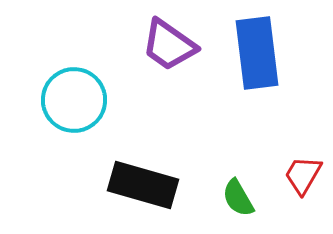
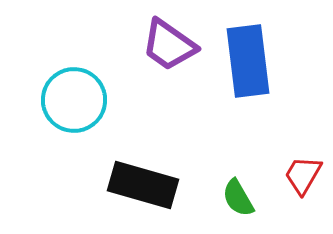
blue rectangle: moved 9 px left, 8 px down
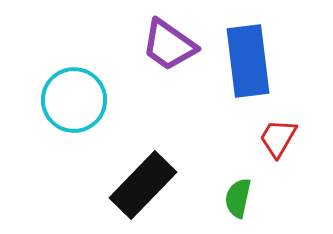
red trapezoid: moved 25 px left, 37 px up
black rectangle: rotated 62 degrees counterclockwise
green semicircle: rotated 42 degrees clockwise
